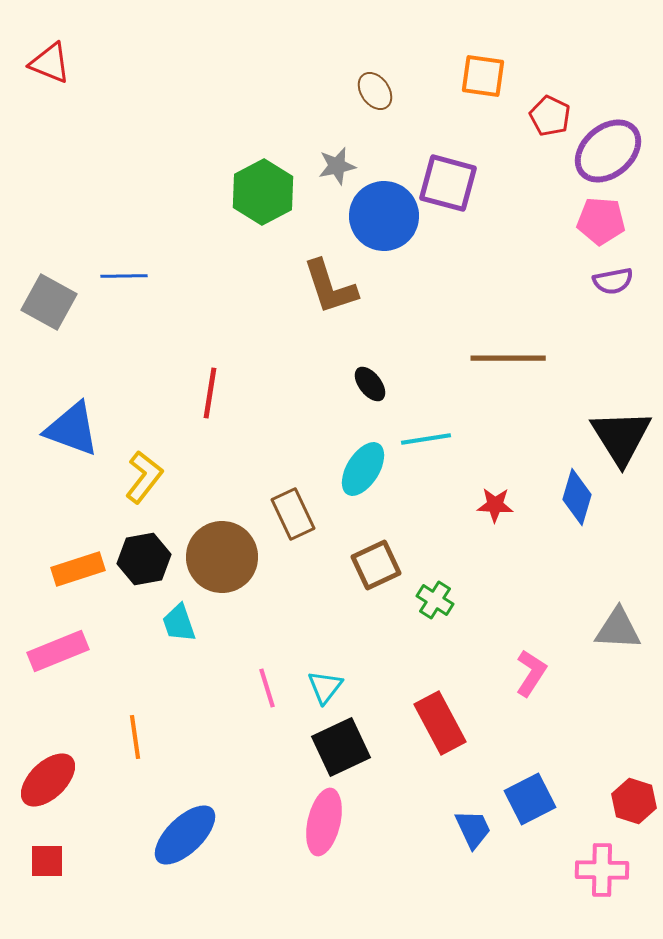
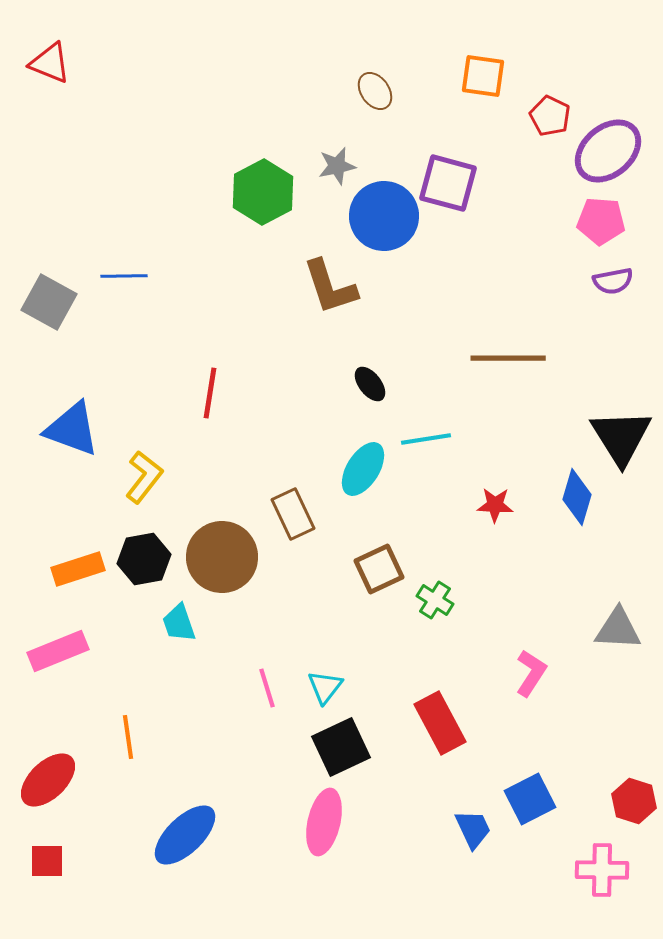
brown square at (376, 565): moved 3 px right, 4 px down
orange line at (135, 737): moved 7 px left
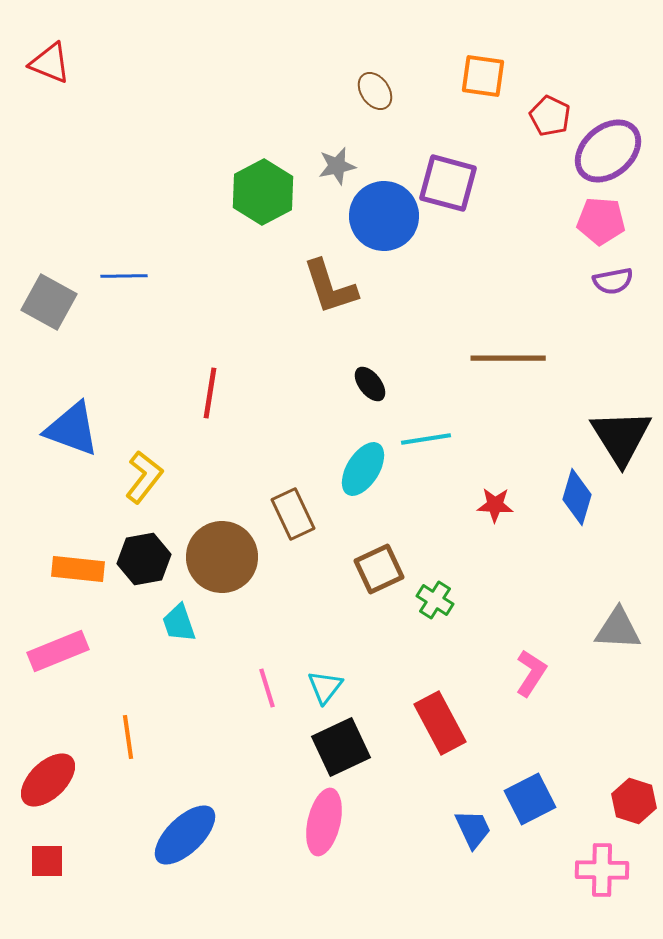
orange rectangle at (78, 569): rotated 24 degrees clockwise
